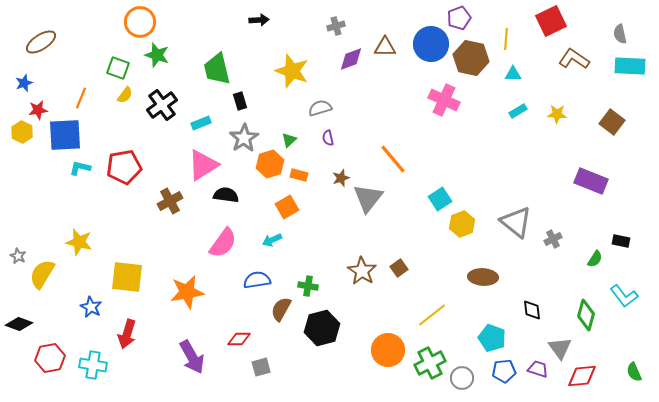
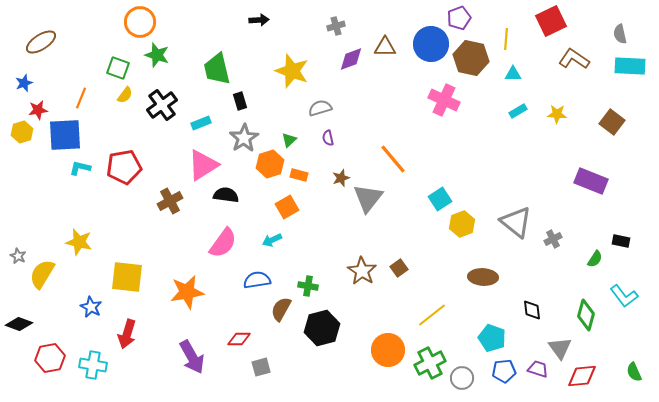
yellow hexagon at (22, 132): rotated 15 degrees clockwise
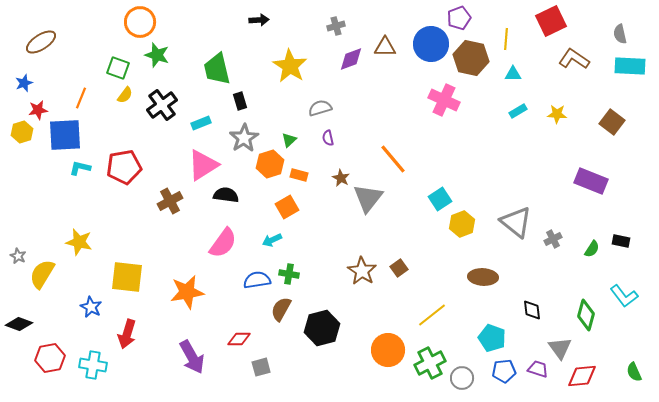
yellow star at (292, 71): moved 2 px left, 5 px up; rotated 12 degrees clockwise
brown star at (341, 178): rotated 24 degrees counterclockwise
green semicircle at (595, 259): moved 3 px left, 10 px up
green cross at (308, 286): moved 19 px left, 12 px up
